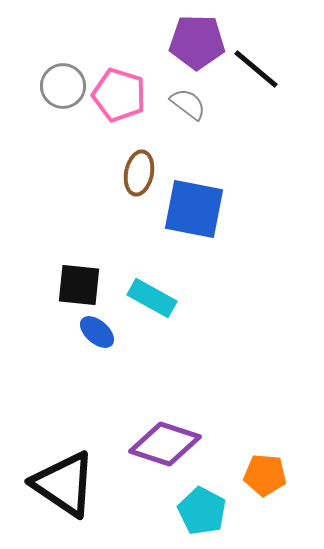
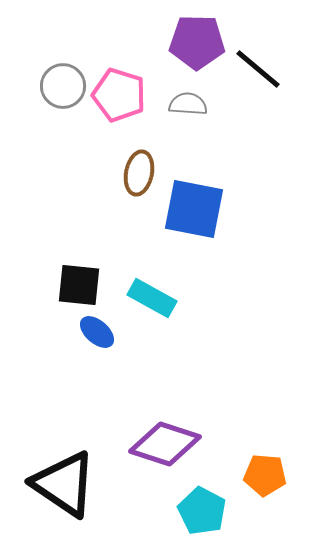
black line: moved 2 px right
gray semicircle: rotated 33 degrees counterclockwise
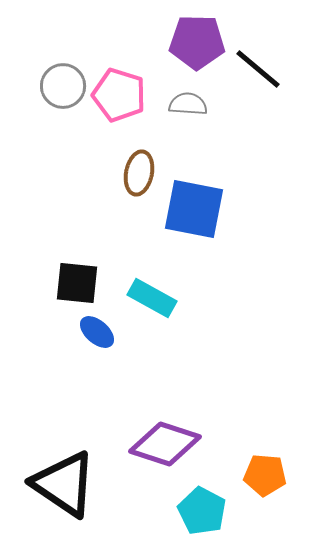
black square: moved 2 px left, 2 px up
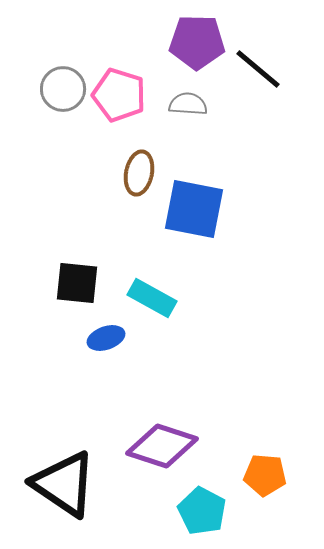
gray circle: moved 3 px down
blue ellipse: moved 9 px right, 6 px down; rotated 60 degrees counterclockwise
purple diamond: moved 3 px left, 2 px down
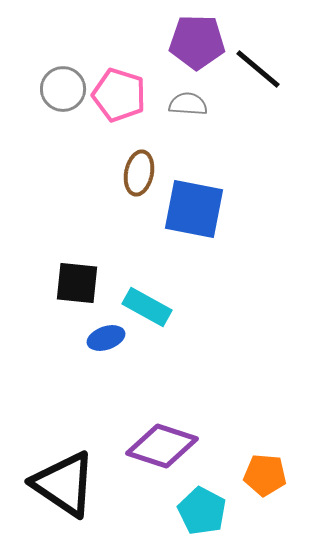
cyan rectangle: moved 5 px left, 9 px down
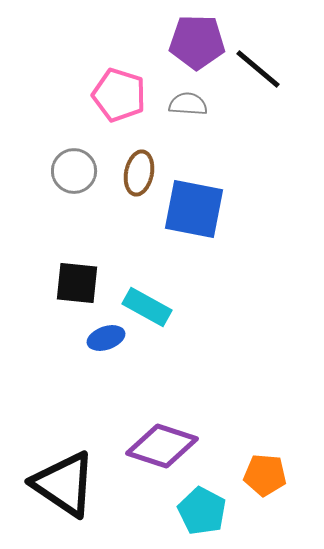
gray circle: moved 11 px right, 82 px down
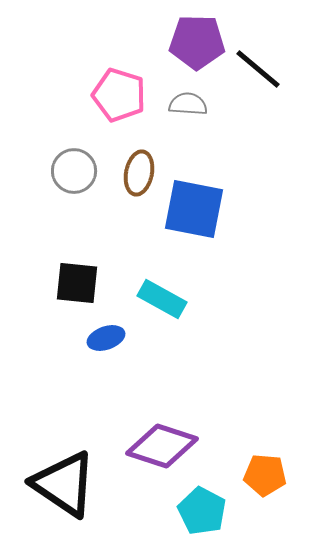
cyan rectangle: moved 15 px right, 8 px up
